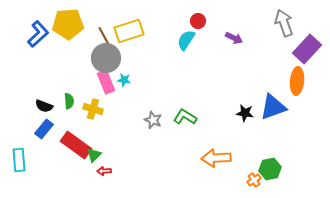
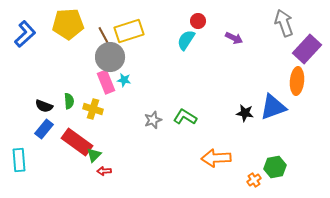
blue L-shape: moved 13 px left
gray circle: moved 4 px right, 1 px up
gray star: rotated 30 degrees clockwise
red rectangle: moved 1 px right, 3 px up
green hexagon: moved 5 px right, 2 px up
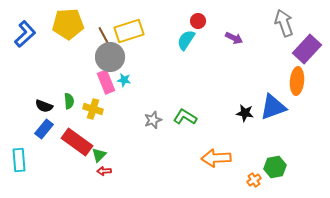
green triangle: moved 5 px right
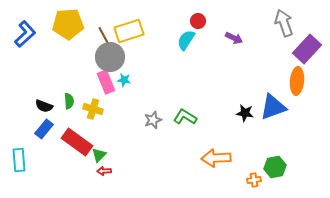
orange cross: rotated 24 degrees clockwise
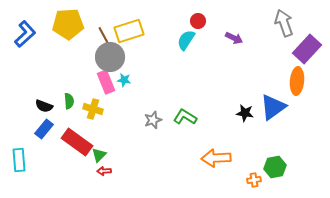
blue triangle: rotated 16 degrees counterclockwise
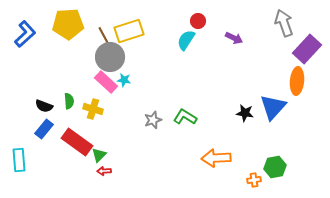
pink rectangle: rotated 25 degrees counterclockwise
blue triangle: rotated 12 degrees counterclockwise
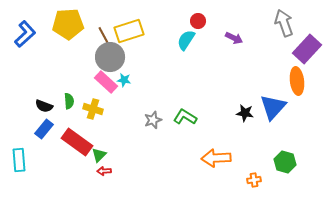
orange ellipse: rotated 12 degrees counterclockwise
green hexagon: moved 10 px right, 5 px up; rotated 25 degrees clockwise
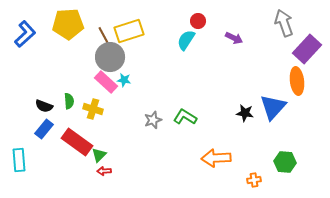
green hexagon: rotated 10 degrees counterclockwise
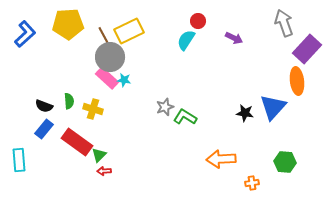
yellow rectangle: rotated 8 degrees counterclockwise
pink rectangle: moved 1 px right, 4 px up
gray star: moved 12 px right, 13 px up
orange arrow: moved 5 px right, 1 px down
orange cross: moved 2 px left, 3 px down
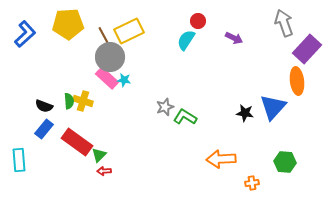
yellow cross: moved 10 px left, 8 px up
